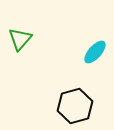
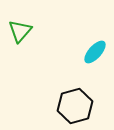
green triangle: moved 8 px up
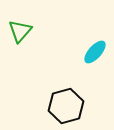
black hexagon: moved 9 px left
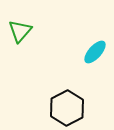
black hexagon: moved 1 px right, 2 px down; rotated 12 degrees counterclockwise
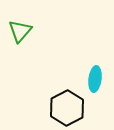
cyan ellipse: moved 27 px down; rotated 35 degrees counterclockwise
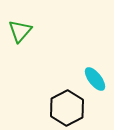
cyan ellipse: rotated 45 degrees counterclockwise
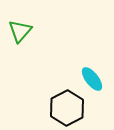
cyan ellipse: moved 3 px left
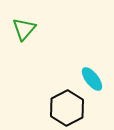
green triangle: moved 4 px right, 2 px up
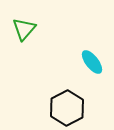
cyan ellipse: moved 17 px up
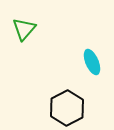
cyan ellipse: rotated 15 degrees clockwise
